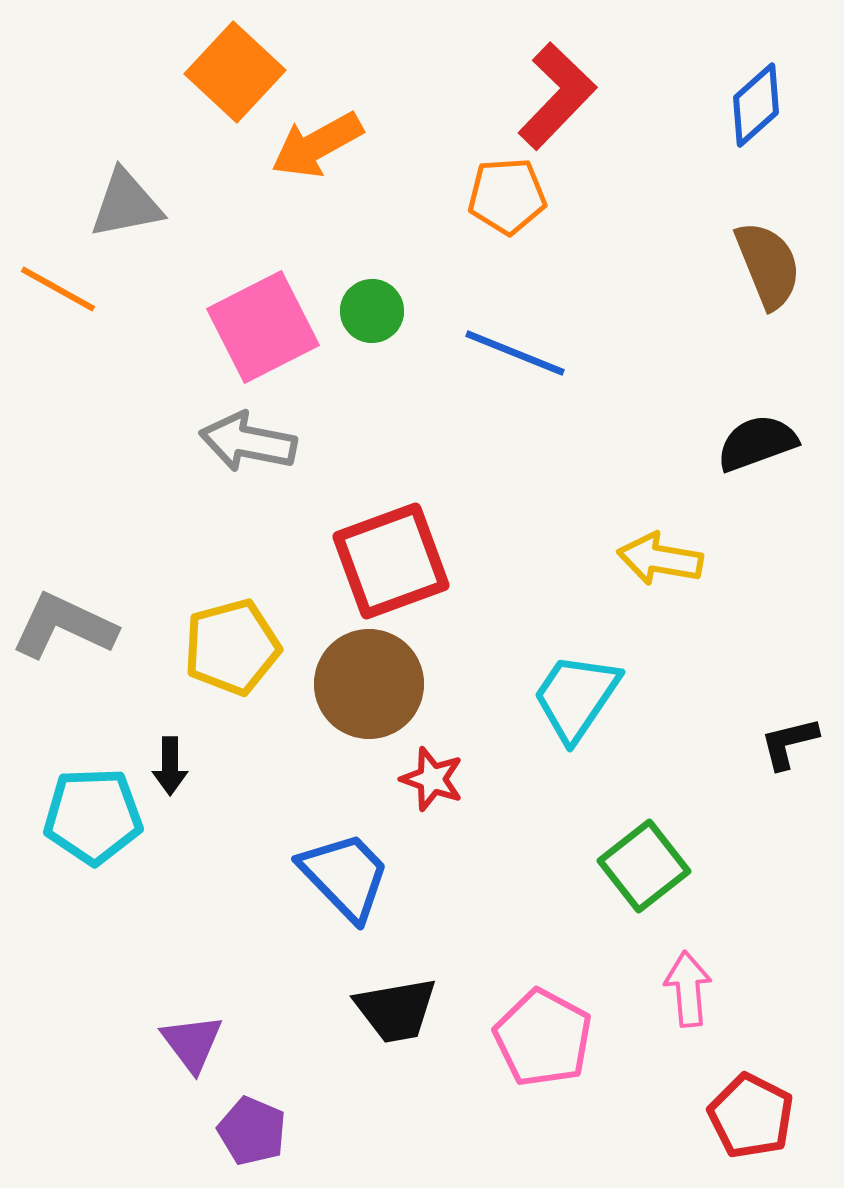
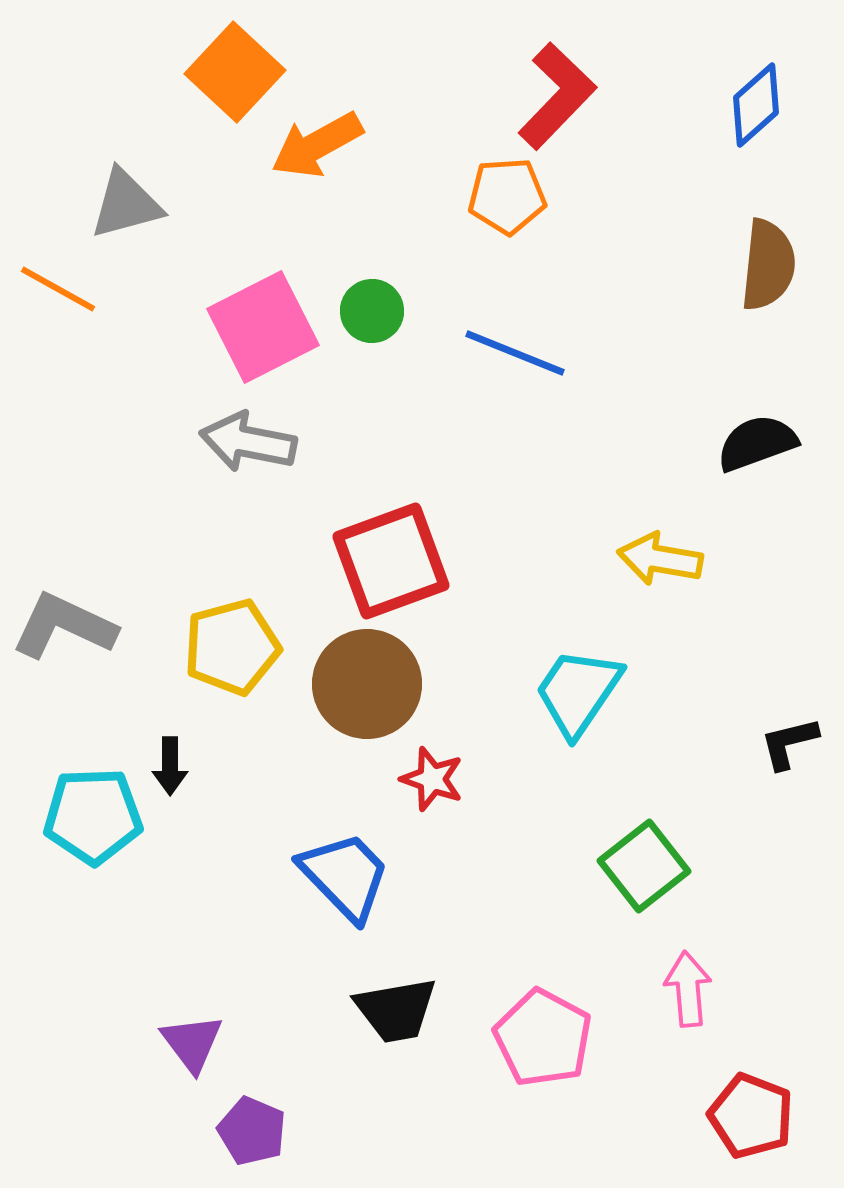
gray triangle: rotated 4 degrees counterclockwise
brown semicircle: rotated 28 degrees clockwise
brown circle: moved 2 px left
cyan trapezoid: moved 2 px right, 5 px up
red pentagon: rotated 6 degrees counterclockwise
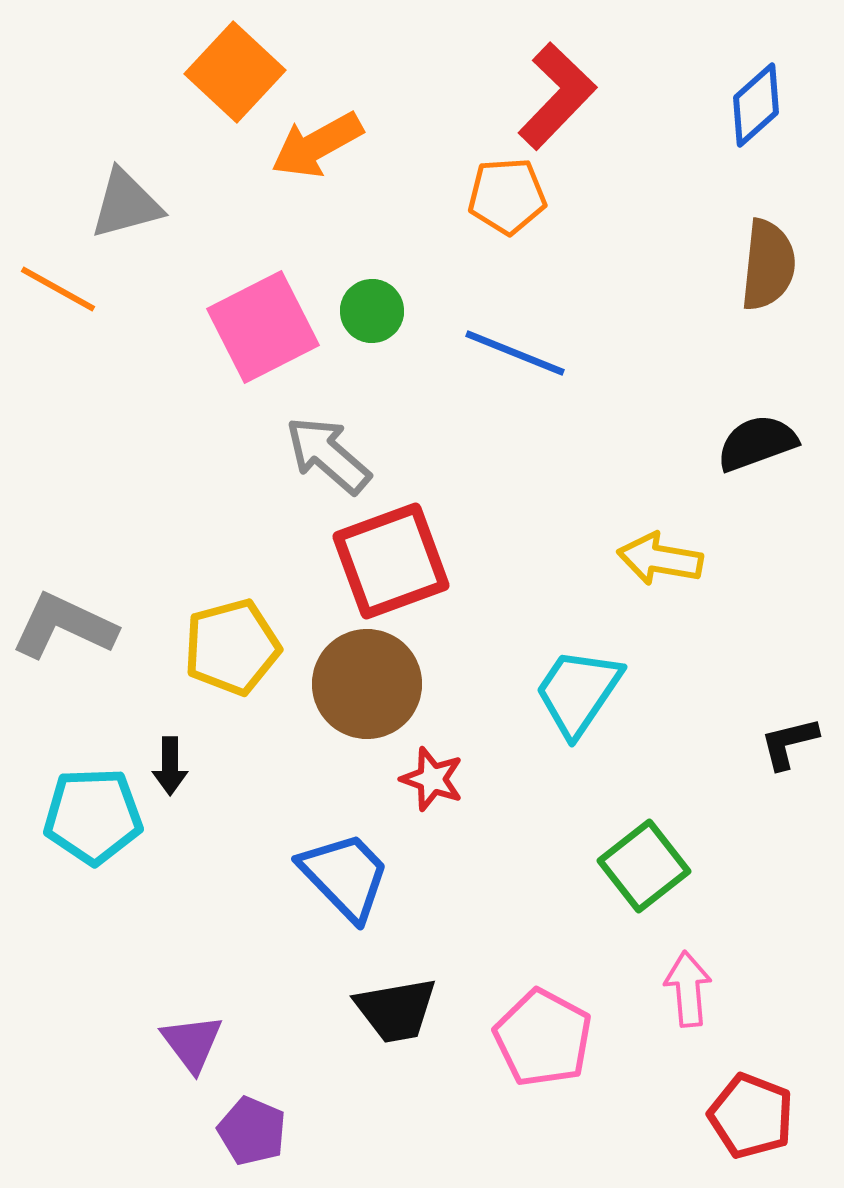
gray arrow: moved 80 px right, 13 px down; rotated 30 degrees clockwise
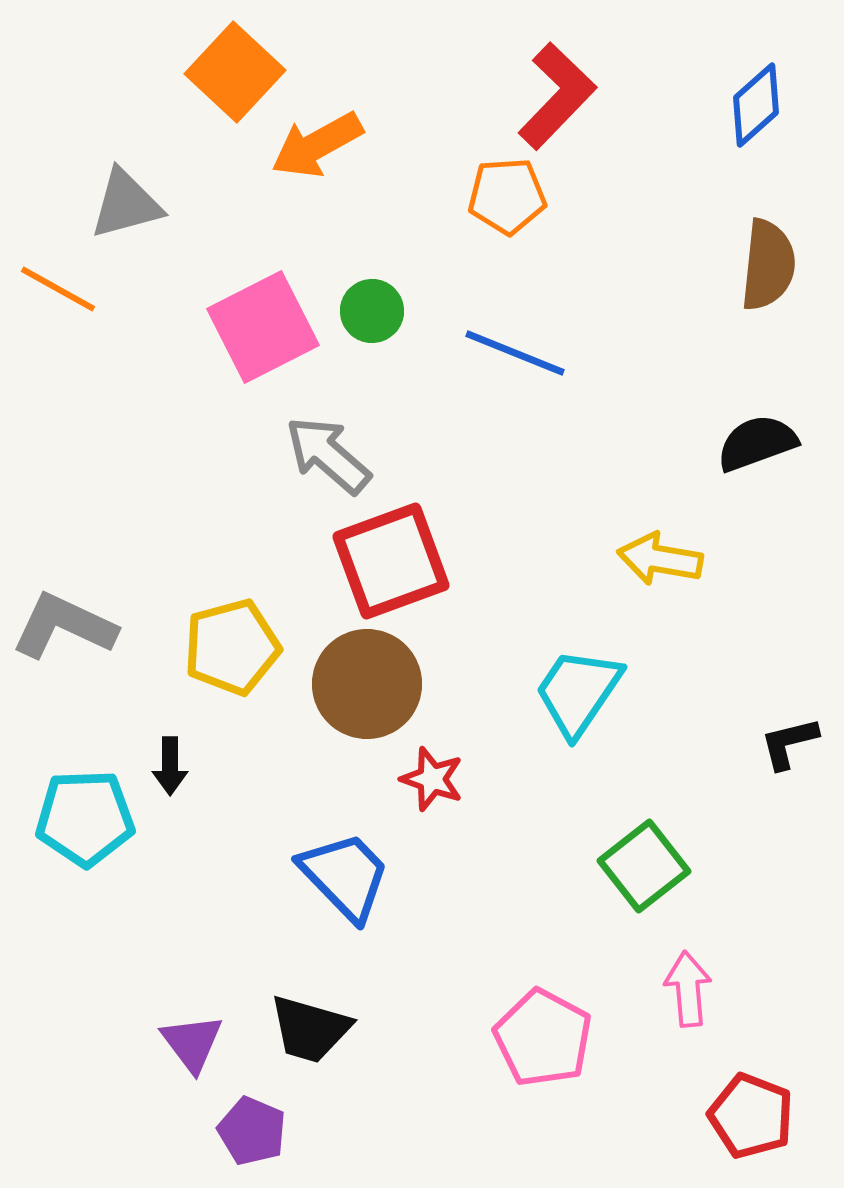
cyan pentagon: moved 8 px left, 2 px down
black trapezoid: moved 86 px left, 19 px down; rotated 26 degrees clockwise
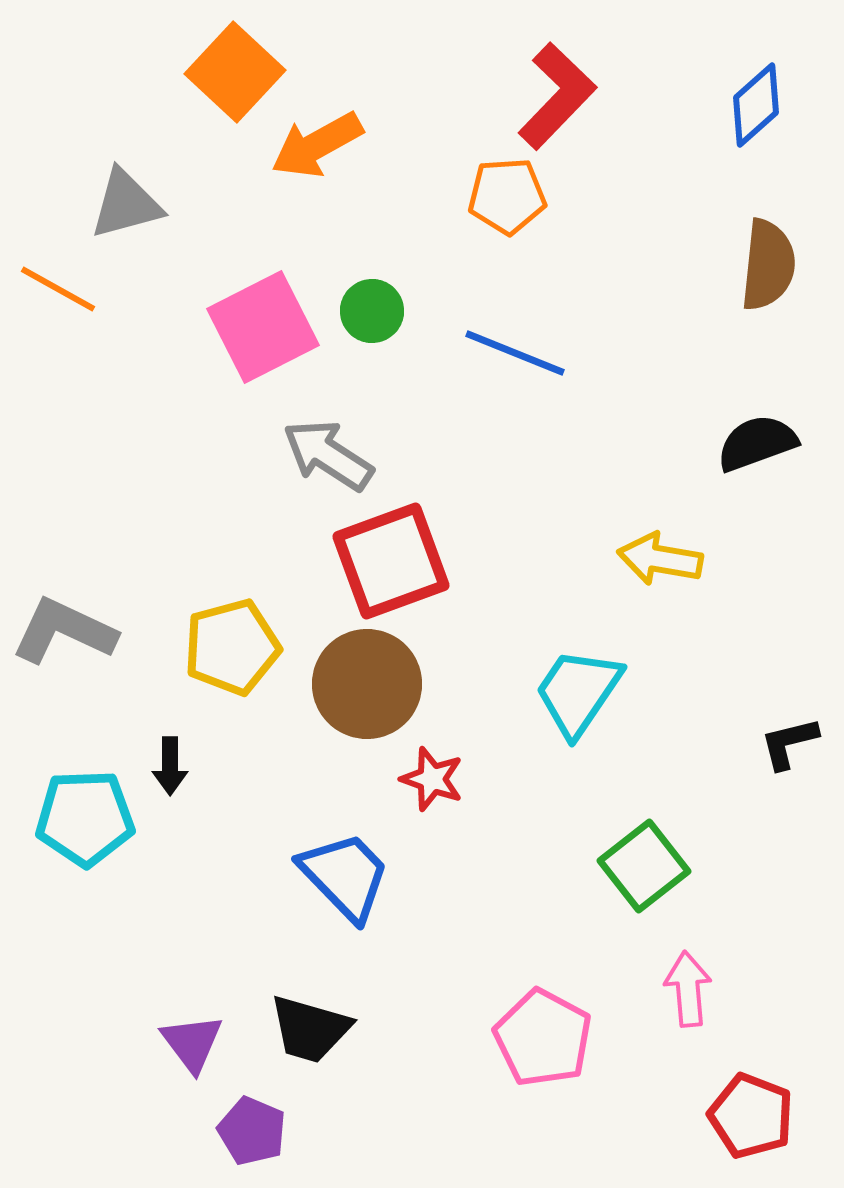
gray arrow: rotated 8 degrees counterclockwise
gray L-shape: moved 5 px down
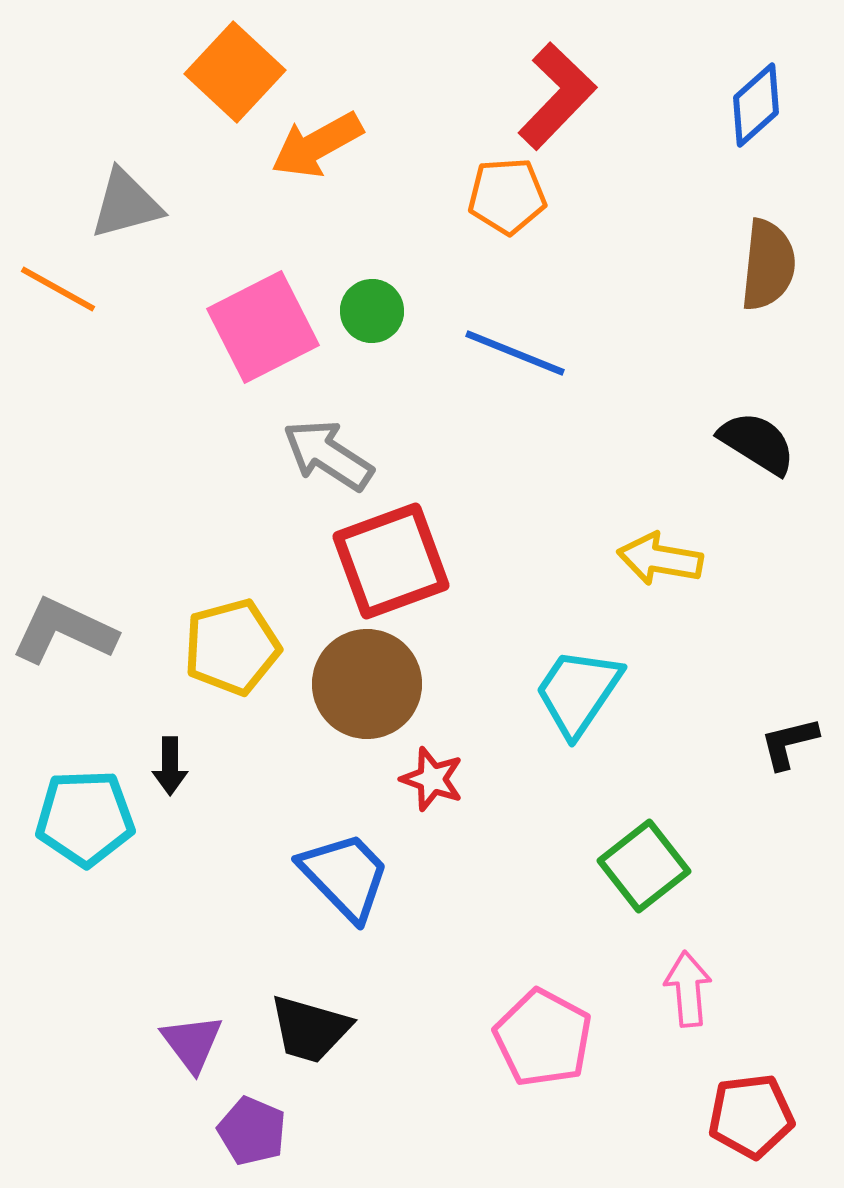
black semicircle: rotated 52 degrees clockwise
red pentagon: rotated 28 degrees counterclockwise
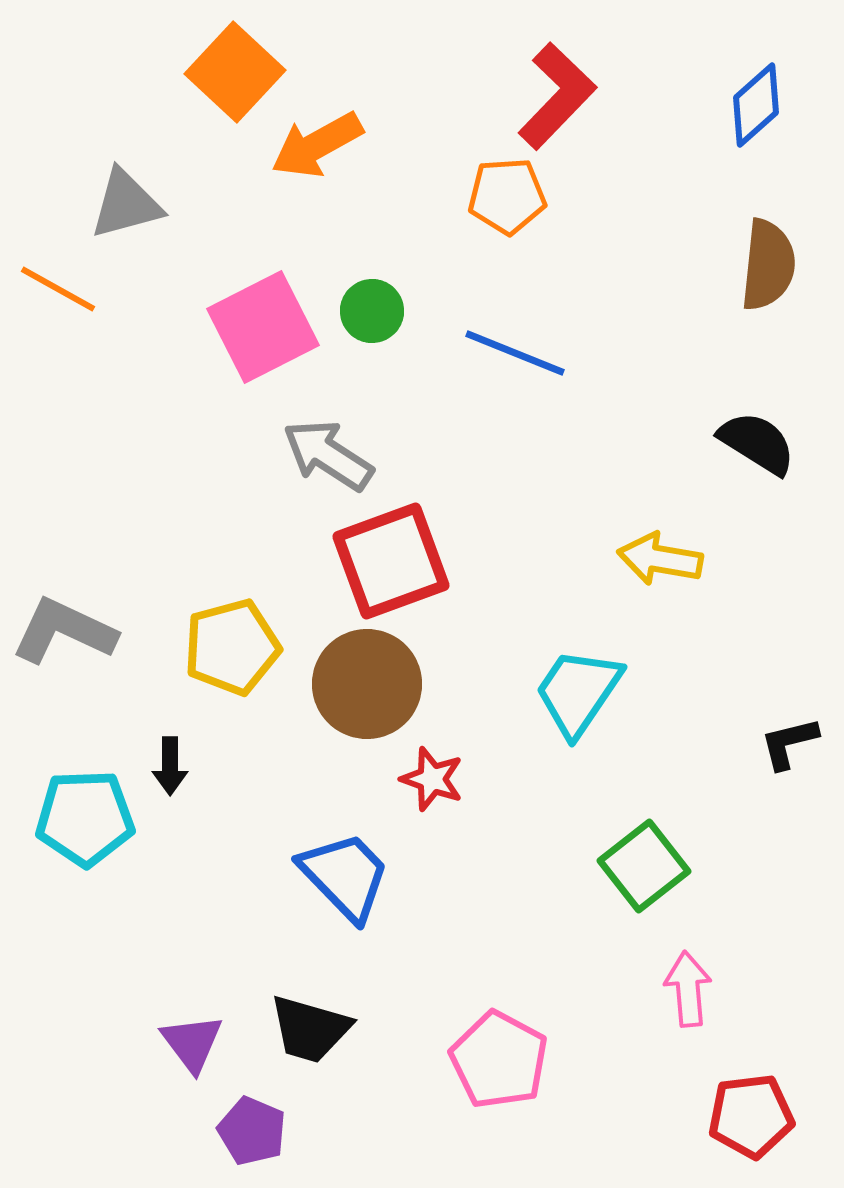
pink pentagon: moved 44 px left, 22 px down
